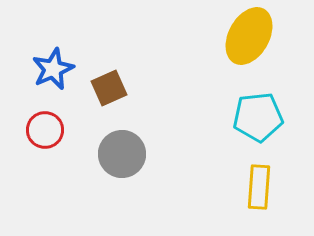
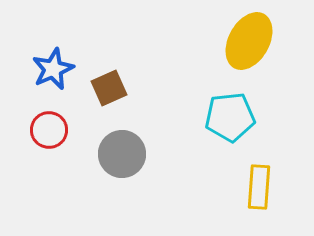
yellow ellipse: moved 5 px down
cyan pentagon: moved 28 px left
red circle: moved 4 px right
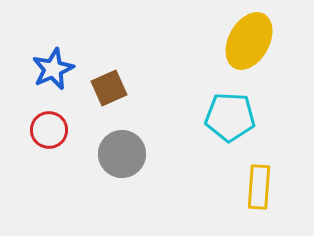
cyan pentagon: rotated 9 degrees clockwise
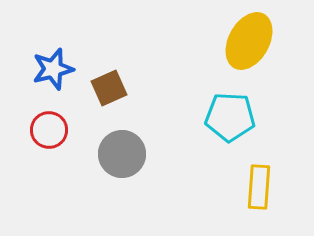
blue star: rotated 9 degrees clockwise
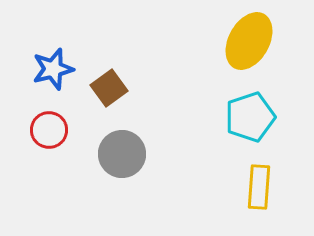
brown square: rotated 12 degrees counterclockwise
cyan pentagon: moved 20 px right; rotated 21 degrees counterclockwise
